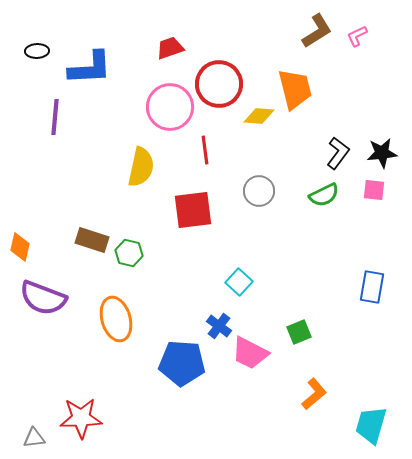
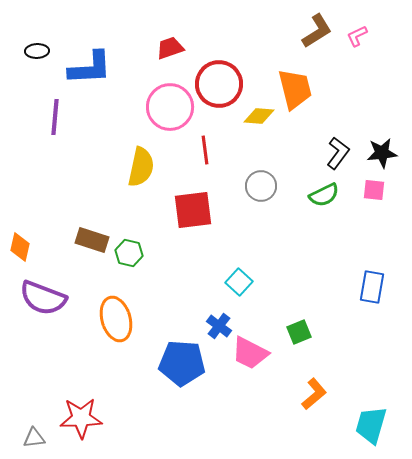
gray circle: moved 2 px right, 5 px up
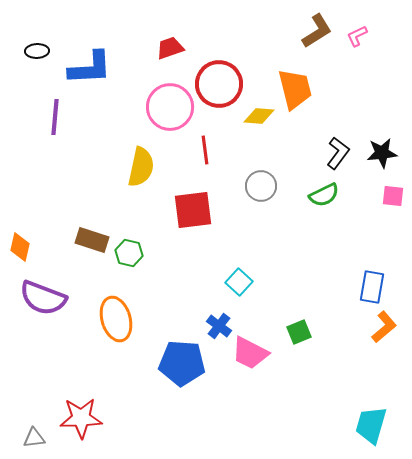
pink square: moved 19 px right, 6 px down
orange L-shape: moved 70 px right, 67 px up
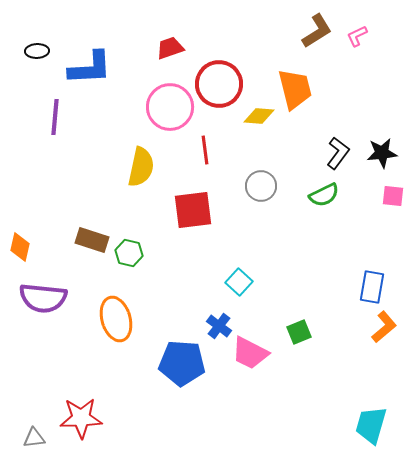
purple semicircle: rotated 15 degrees counterclockwise
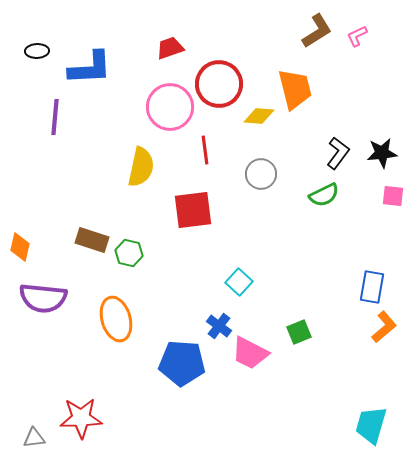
gray circle: moved 12 px up
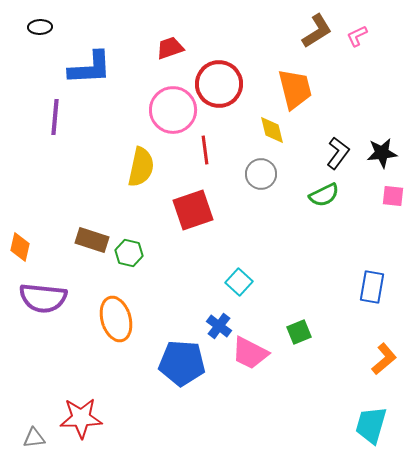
black ellipse: moved 3 px right, 24 px up
pink circle: moved 3 px right, 3 px down
yellow diamond: moved 13 px right, 14 px down; rotated 72 degrees clockwise
red square: rotated 12 degrees counterclockwise
orange L-shape: moved 32 px down
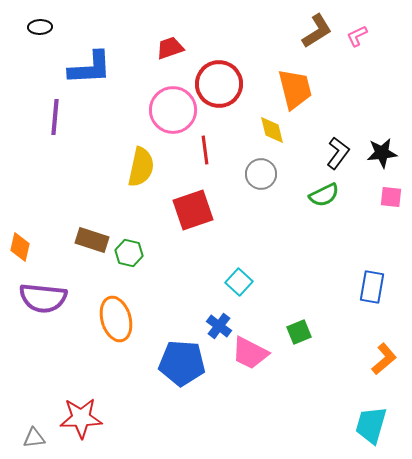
pink square: moved 2 px left, 1 px down
